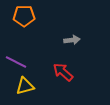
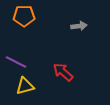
gray arrow: moved 7 px right, 14 px up
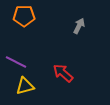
gray arrow: rotated 56 degrees counterclockwise
red arrow: moved 1 px down
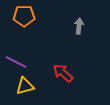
gray arrow: rotated 21 degrees counterclockwise
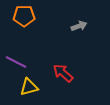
gray arrow: rotated 63 degrees clockwise
yellow triangle: moved 4 px right, 1 px down
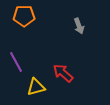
gray arrow: rotated 91 degrees clockwise
purple line: rotated 35 degrees clockwise
yellow triangle: moved 7 px right
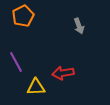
orange pentagon: moved 1 px left; rotated 25 degrees counterclockwise
red arrow: rotated 50 degrees counterclockwise
yellow triangle: rotated 12 degrees clockwise
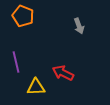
orange pentagon: rotated 25 degrees counterclockwise
purple line: rotated 15 degrees clockwise
red arrow: rotated 35 degrees clockwise
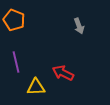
orange pentagon: moved 9 px left, 4 px down
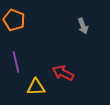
gray arrow: moved 4 px right
